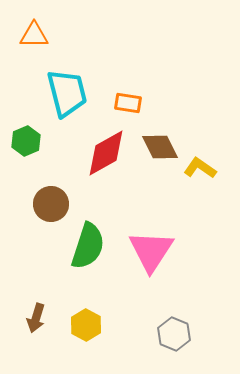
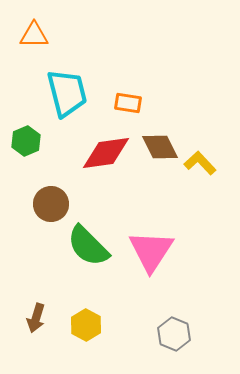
red diamond: rotated 21 degrees clockwise
yellow L-shape: moved 5 px up; rotated 12 degrees clockwise
green semicircle: rotated 117 degrees clockwise
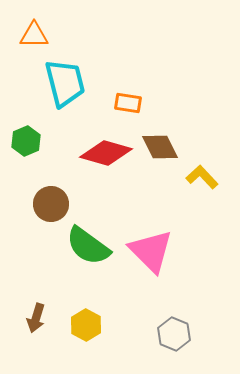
cyan trapezoid: moved 2 px left, 10 px up
red diamond: rotated 24 degrees clockwise
yellow L-shape: moved 2 px right, 14 px down
green semicircle: rotated 9 degrees counterclockwise
pink triangle: rotated 18 degrees counterclockwise
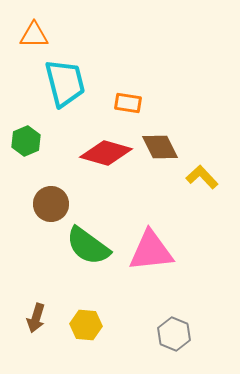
pink triangle: rotated 51 degrees counterclockwise
yellow hexagon: rotated 24 degrees counterclockwise
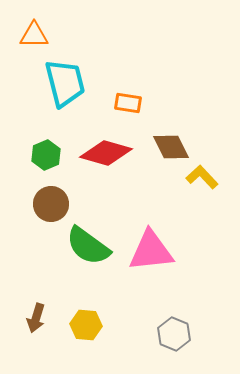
green hexagon: moved 20 px right, 14 px down
brown diamond: moved 11 px right
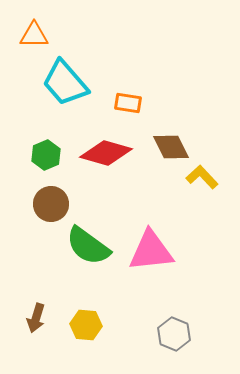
cyan trapezoid: rotated 153 degrees clockwise
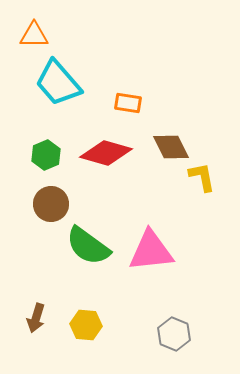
cyan trapezoid: moved 7 px left
yellow L-shape: rotated 32 degrees clockwise
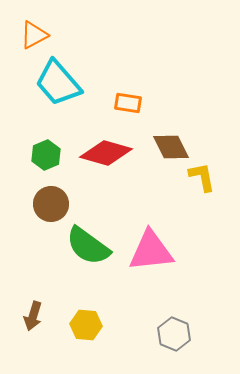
orange triangle: rotated 28 degrees counterclockwise
brown arrow: moved 3 px left, 2 px up
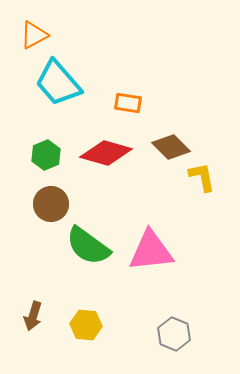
brown diamond: rotated 18 degrees counterclockwise
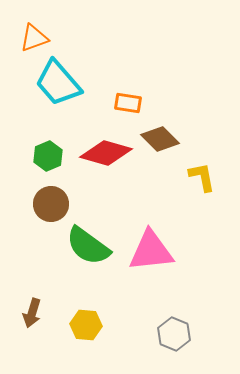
orange triangle: moved 3 px down; rotated 8 degrees clockwise
brown diamond: moved 11 px left, 8 px up
green hexagon: moved 2 px right, 1 px down
brown arrow: moved 1 px left, 3 px up
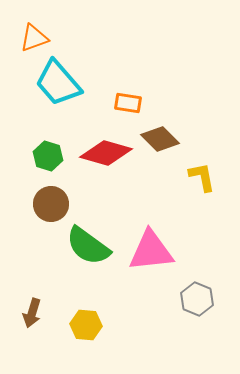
green hexagon: rotated 20 degrees counterclockwise
gray hexagon: moved 23 px right, 35 px up
